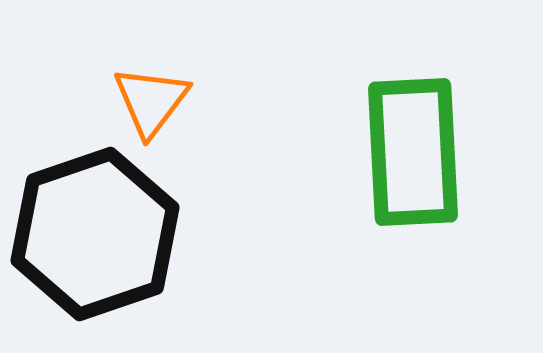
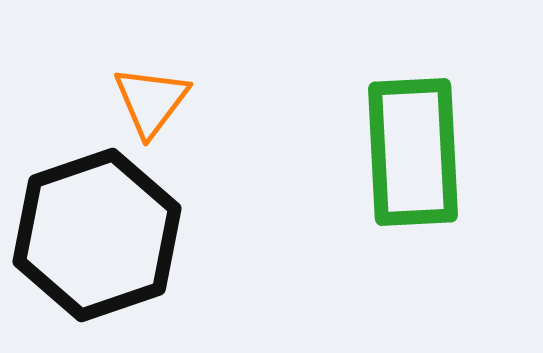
black hexagon: moved 2 px right, 1 px down
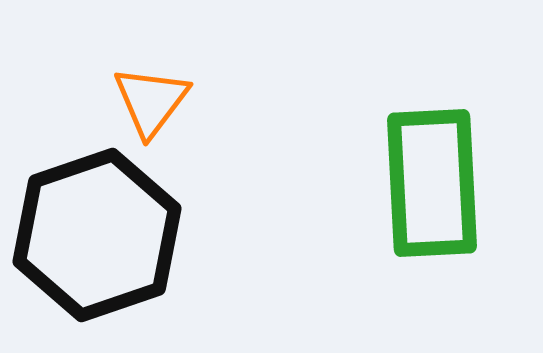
green rectangle: moved 19 px right, 31 px down
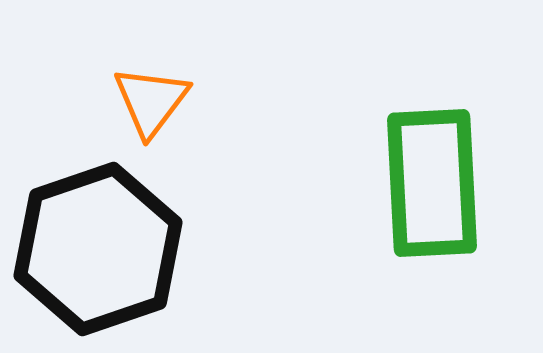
black hexagon: moved 1 px right, 14 px down
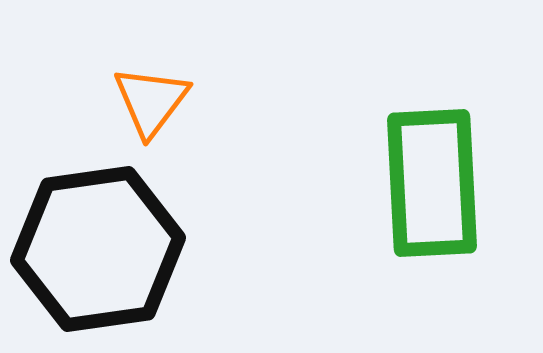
black hexagon: rotated 11 degrees clockwise
